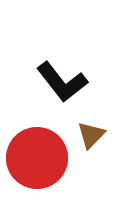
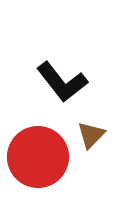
red circle: moved 1 px right, 1 px up
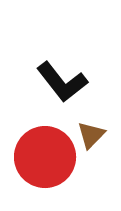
red circle: moved 7 px right
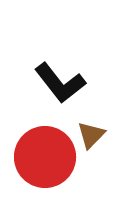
black L-shape: moved 2 px left, 1 px down
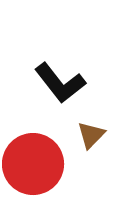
red circle: moved 12 px left, 7 px down
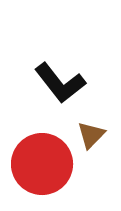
red circle: moved 9 px right
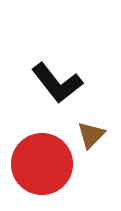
black L-shape: moved 3 px left
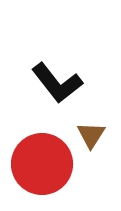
brown triangle: rotated 12 degrees counterclockwise
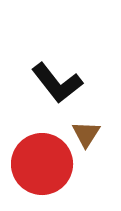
brown triangle: moved 5 px left, 1 px up
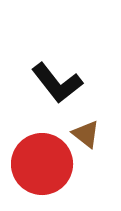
brown triangle: rotated 24 degrees counterclockwise
